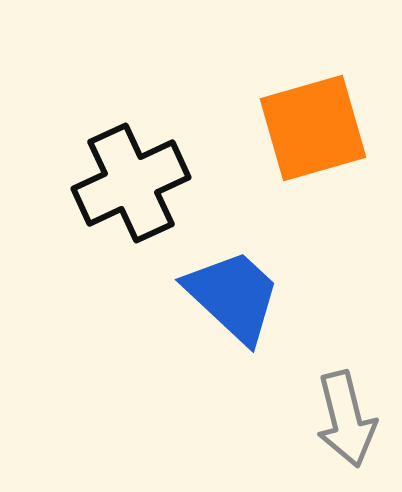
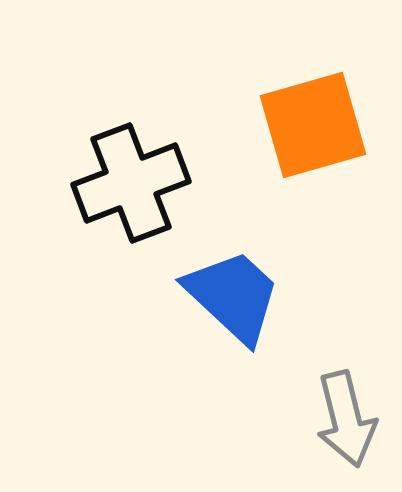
orange square: moved 3 px up
black cross: rotated 4 degrees clockwise
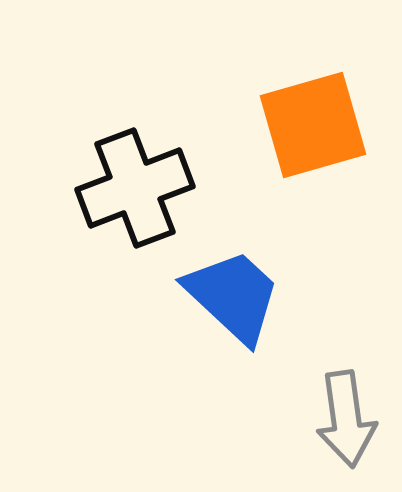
black cross: moved 4 px right, 5 px down
gray arrow: rotated 6 degrees clockwise
